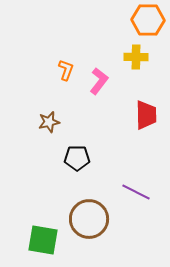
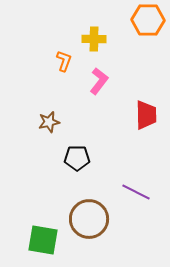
yellow cross: moved 42 px left, 18 px up
orange L-shape: moved 2 px left, 9 px up
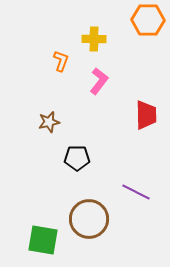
orange L-shape: moved 3 px left
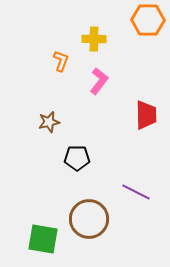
green square: moved 1 px up
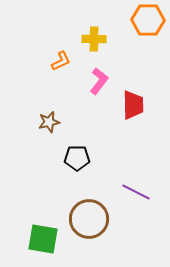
orange L-shape: rotated 45 degrees clockwise
red trapezoid: moved 13 px left, 10 px up
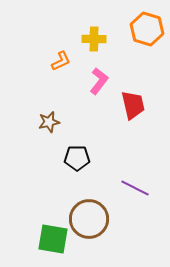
orange hexagon: moved 1 px left, 9 px down; rotated 16 degrees clockwise
red trapezoid: rotated 12 degrees counterclockwise
purple line: moved 1 px left, 4 px up
green square: moved 10 px right
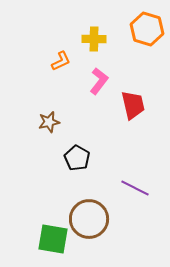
black pentagon: rotated 30 degrees clockwise
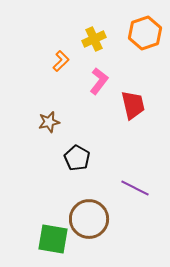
orange hexagon: moved 2 px left, 4 px down; rotated 24 degrees clockwise
yellow cross: rotated 25 degrees counterclockwise
orange L-shape: rotated 20 degrees counterclockwise
